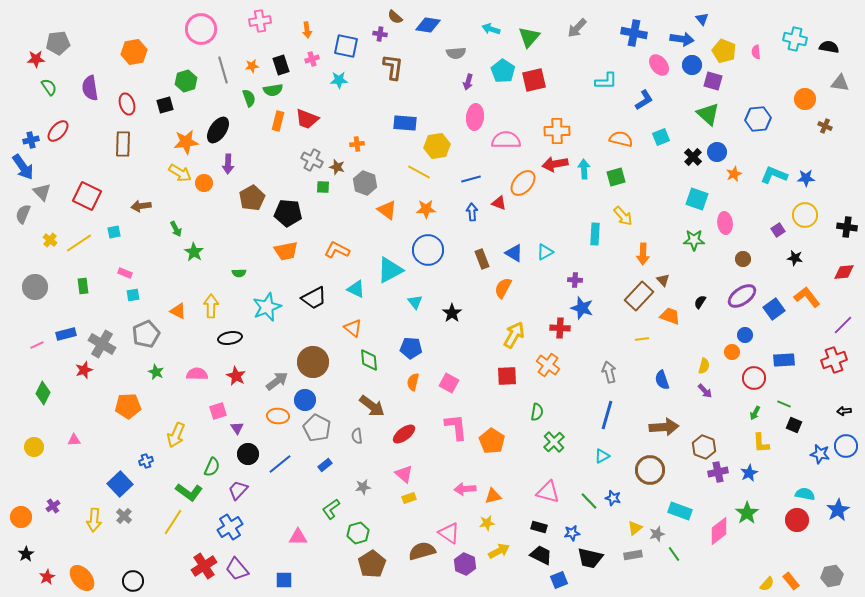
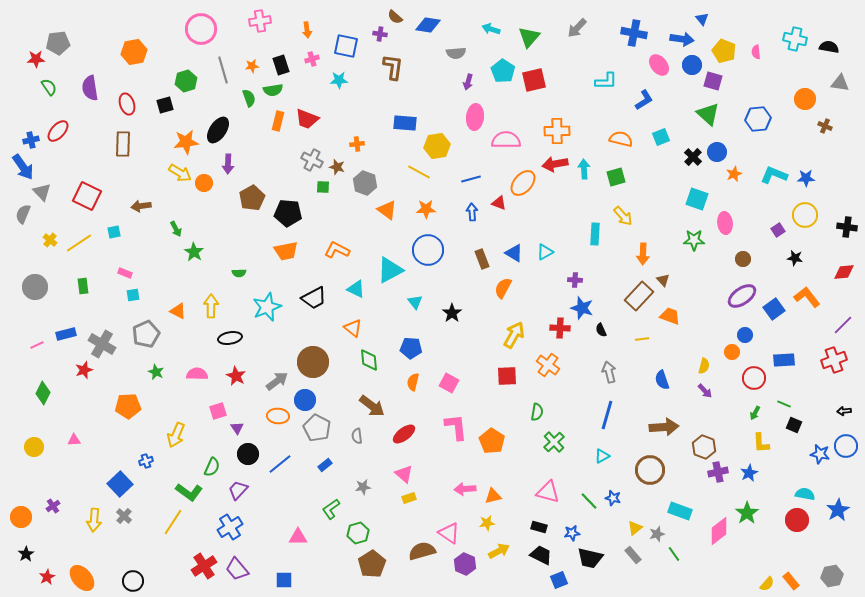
black semicircle at (700, 302): moved 99 px left, 28 px down; rotated 56 degrees counterclockwise
gray rectangle at (633, 555): rotated 60 degrees clockwise
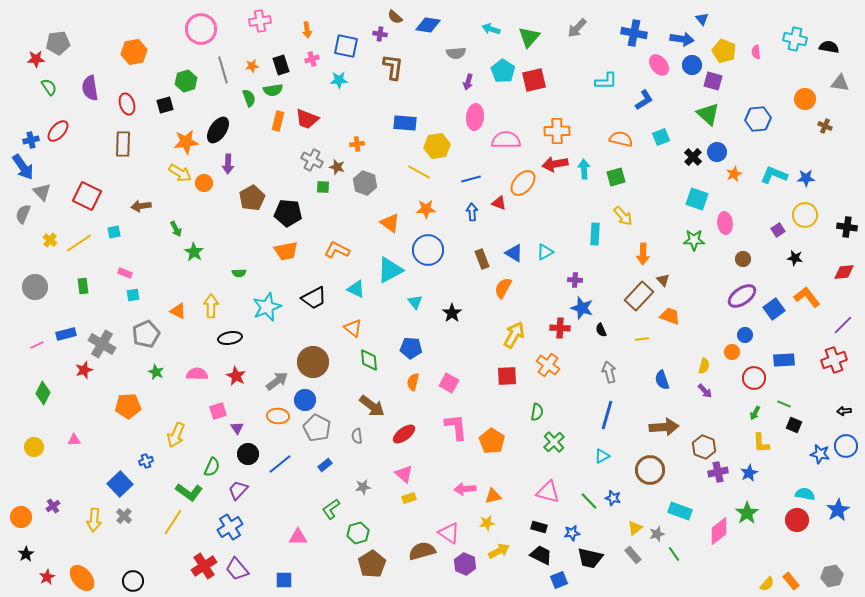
orange triangle at (387, 210): moved 3 px right, 13 px down
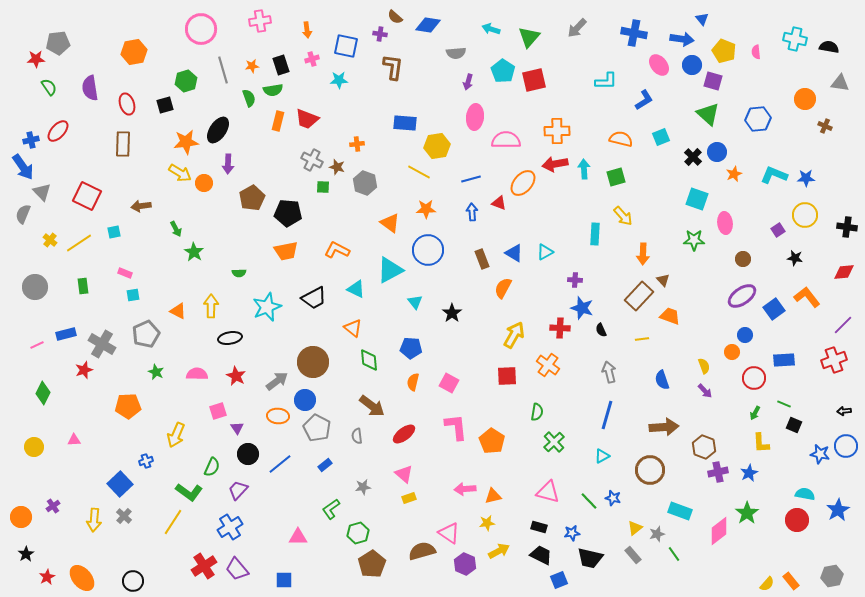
yellow semicircle at (704, 366): rotated 35 degrees counterclockwise
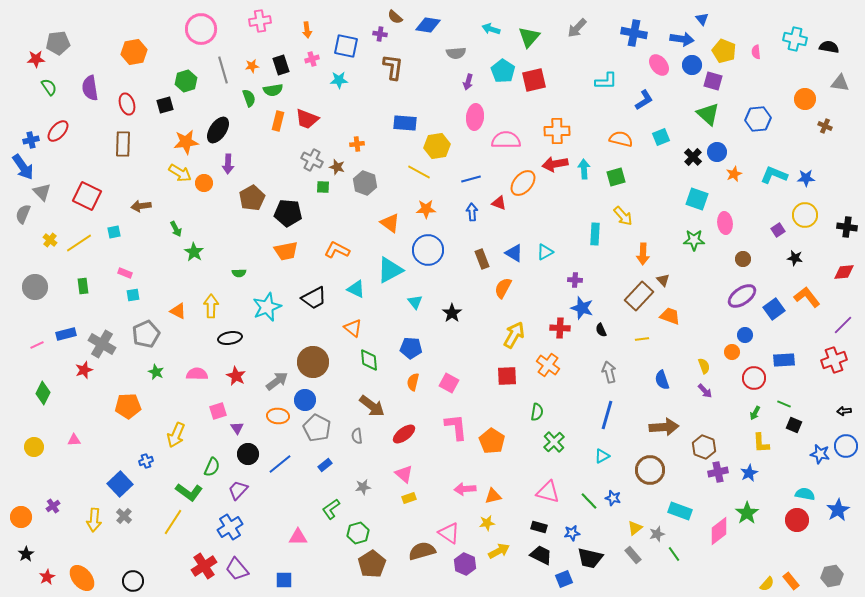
blue square at (559, 580): moved 5 px right, 1 px up
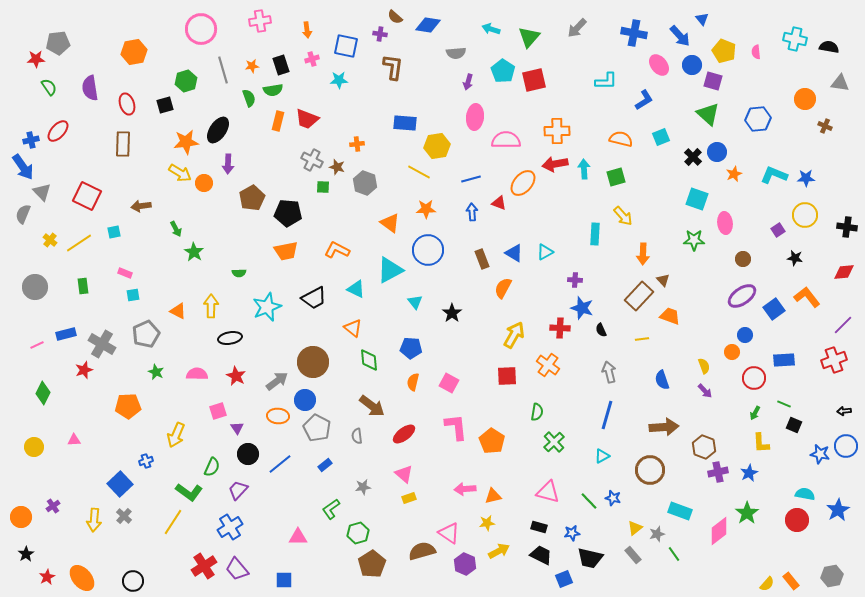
blue arrow at (682, 39): moved 2 px left, 3 px up; rotated 40 degrees clockwise
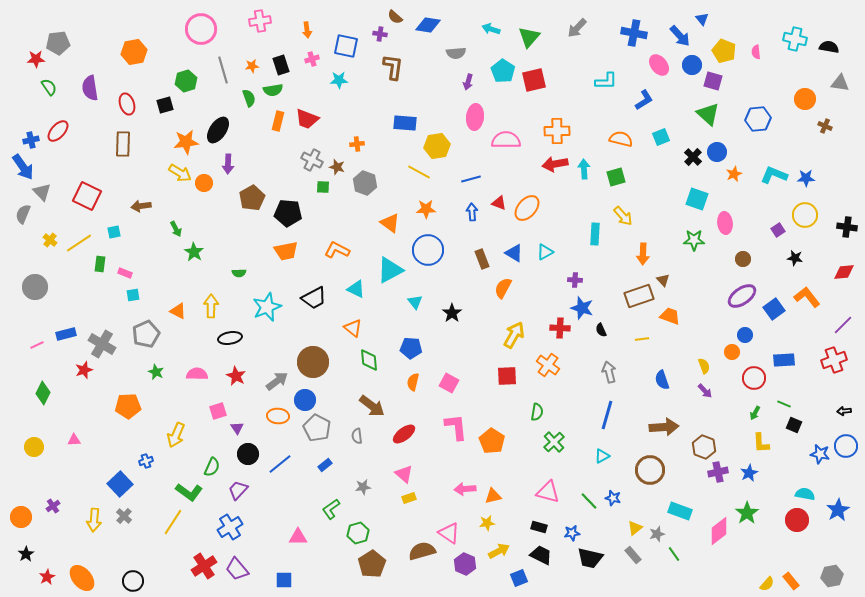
orange ellipse at (523, 183): moved 4 px right, 25 px down
green rectangle at (83, 286): moved 17 px right, 22 px up; rotated 14 degrees clockwise
brown rectangle at (639, 296): rotated 28 degrees clockwise
blue square at (564, 579): moved 45 px left, 1 px up
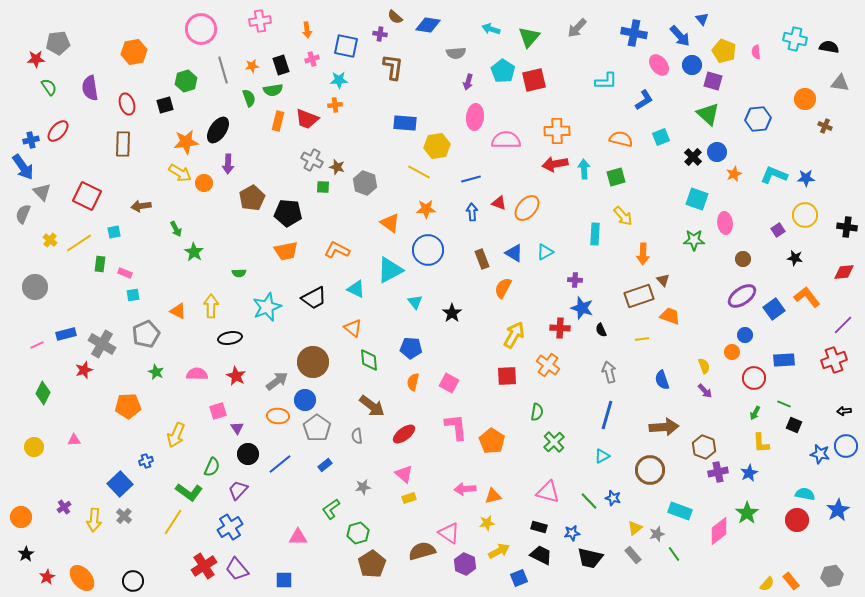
orange cross at (357, 144): moved 22 px left, 39 px up
gray pentagon at (317, 428): rotated 8 degrees clockwise
purple cross at (53, 506): moved 11 px right, 1 px down
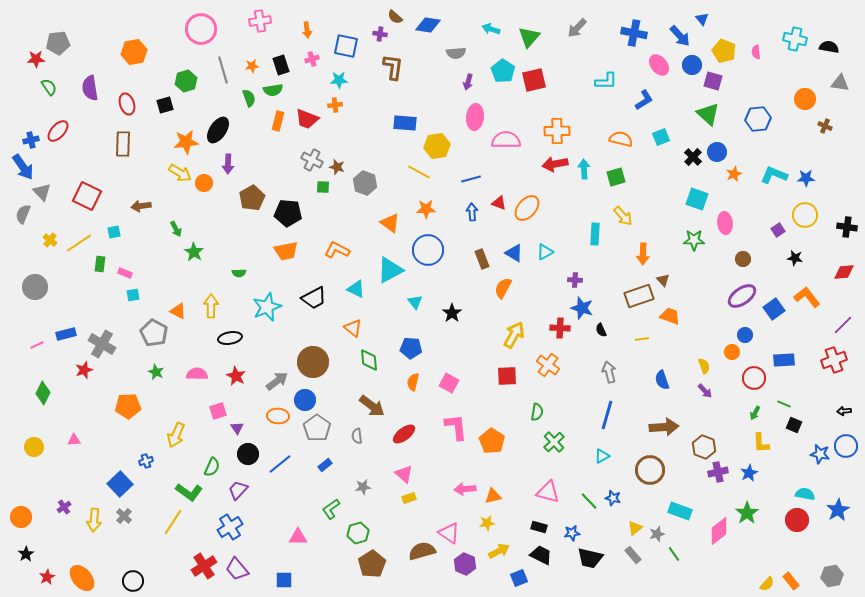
gray pentagon at (146, 334): moved 8 px right, 1 px up; rotated 20 degrees counterclockwise
